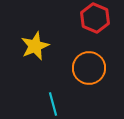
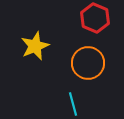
orange circle: moved 1 px left, 5 px up
cyan line: moved 20 px right
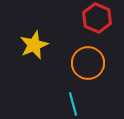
red hexagon: moved 2 px right
yellow star: moved 1 px left, 1 px up
